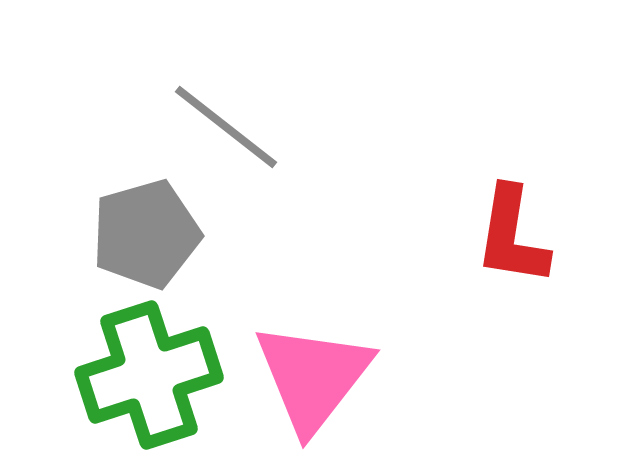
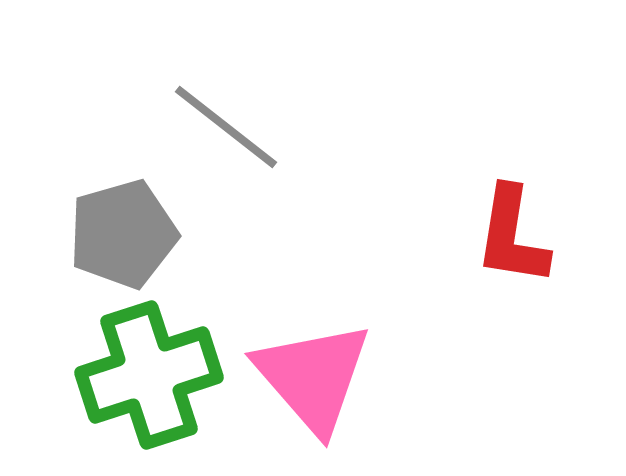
gray pentagon: moved 23 px left
pink triangle: rotated 19 degrees counterclockwise
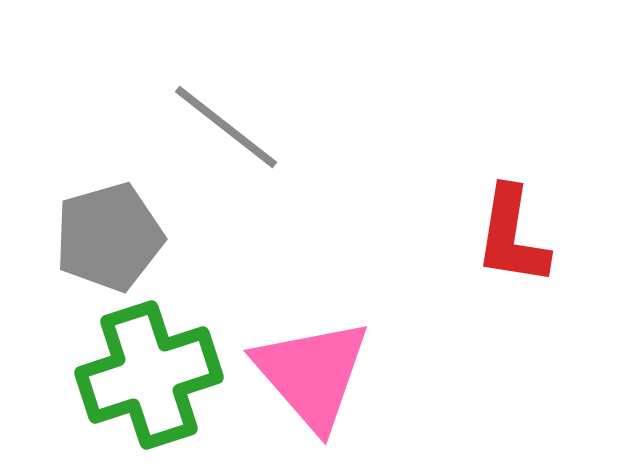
gray pentagon: moved 14 px left, 3 px down
pink triangle: moved 1 px left, 3 px up
